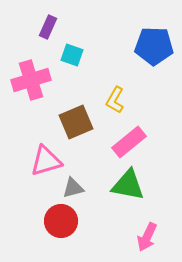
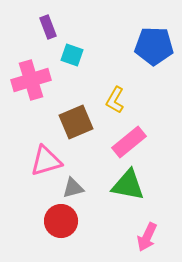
purple rectangle: rotated 45 degrees counterclockwise
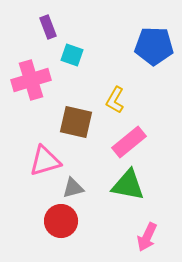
brown square: rotated 36 degrees clockwise
pink triangle: moved 1 px left
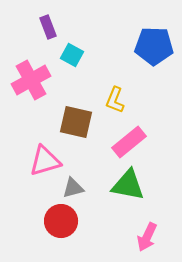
cyan square: rotated 10 degrees clockwise
pink cross: rotated 12 degrees counterclockwise
yellow L-shape: rotated 8 degrees counterclockwise
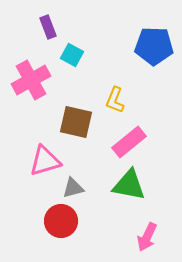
green triangle: moved 1 px right
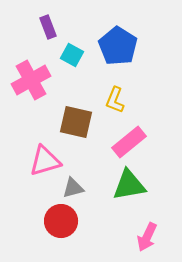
blue pentagon: moved 36 px left; rotated 30 degrees clockwise
green triangle: rotated 21 degrees counterclockwise
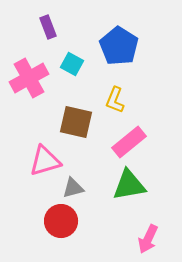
blue pentagon: moved 1 px right
cyan square: moved 9 px down
pink cross: moved 2 px left, 2 px up
pink arrow: moved 1 px right, 2 px down
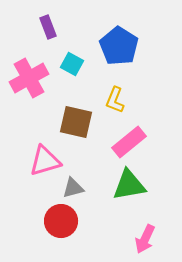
pink arrow: moved 3 px left
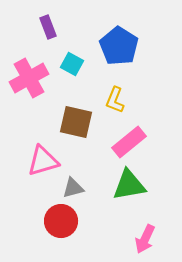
pink triangle: moved 2 px left
